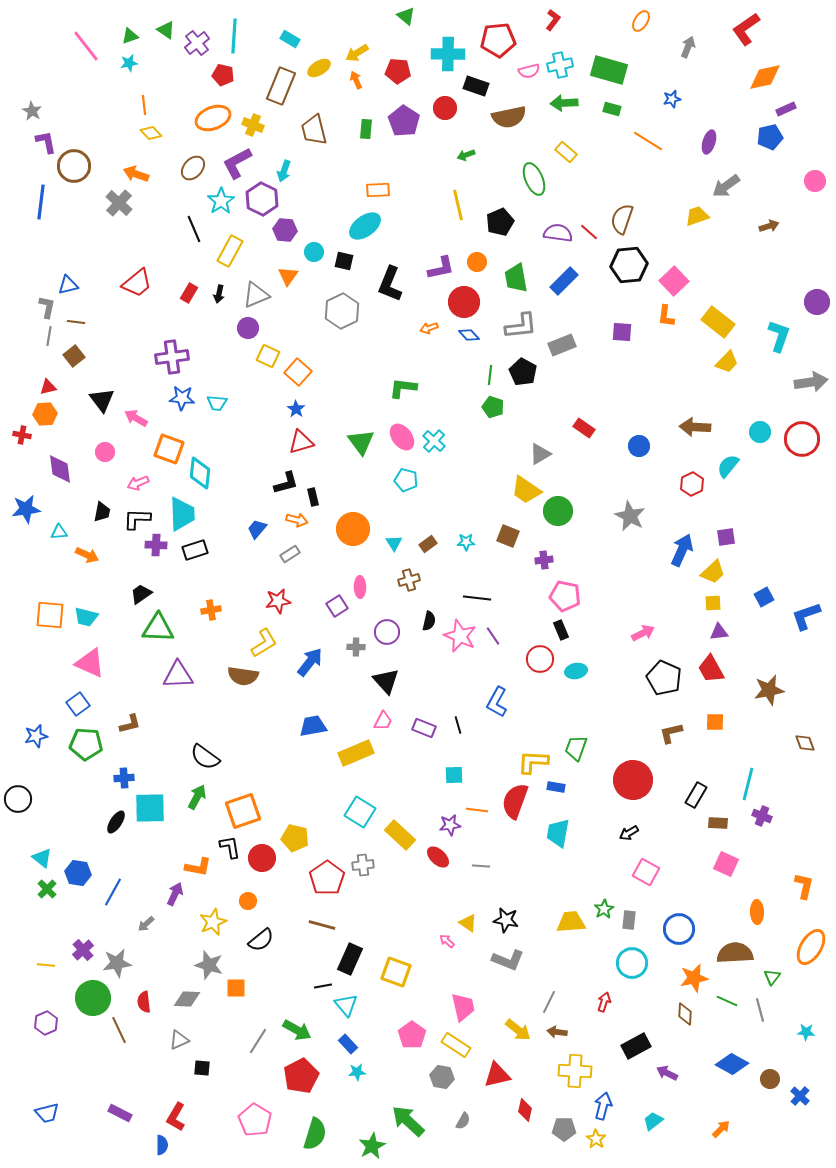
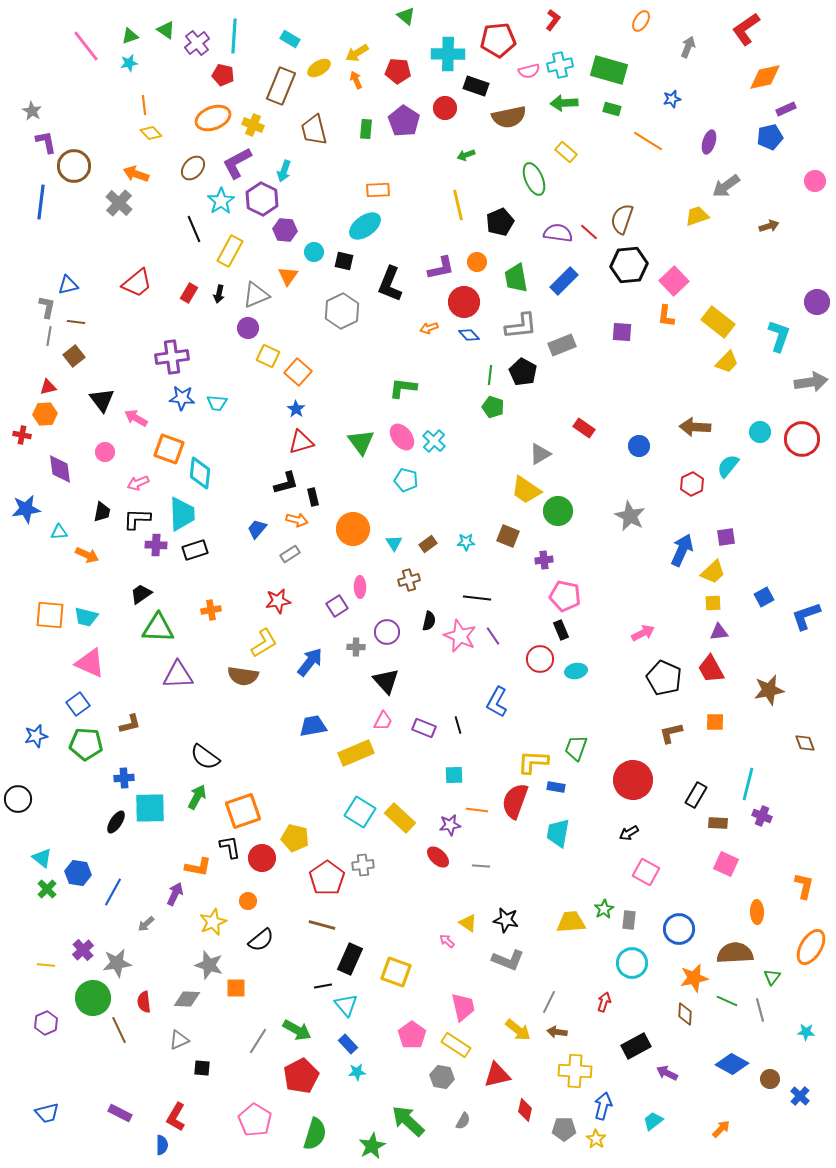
yellow rectangle at (400, 835): moved 17 px up
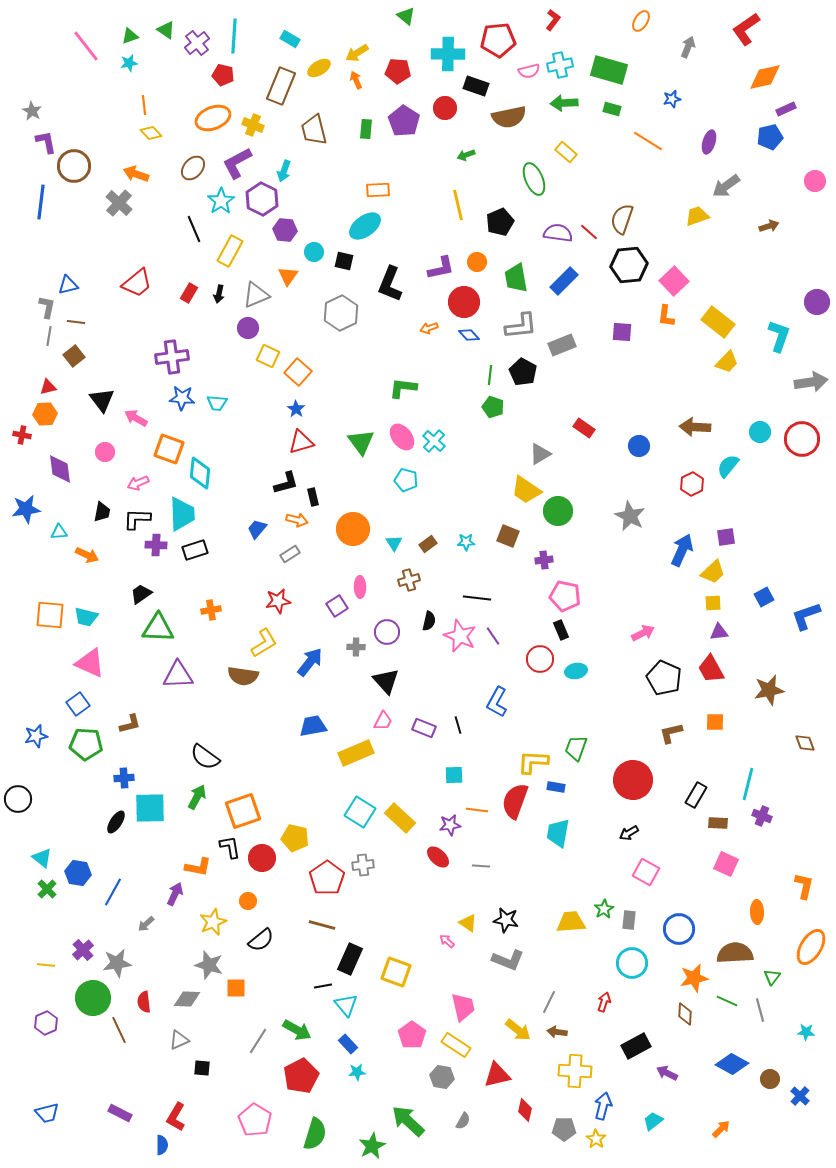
gray hexagon at (342, 311): moved 1 px left, 2 px down
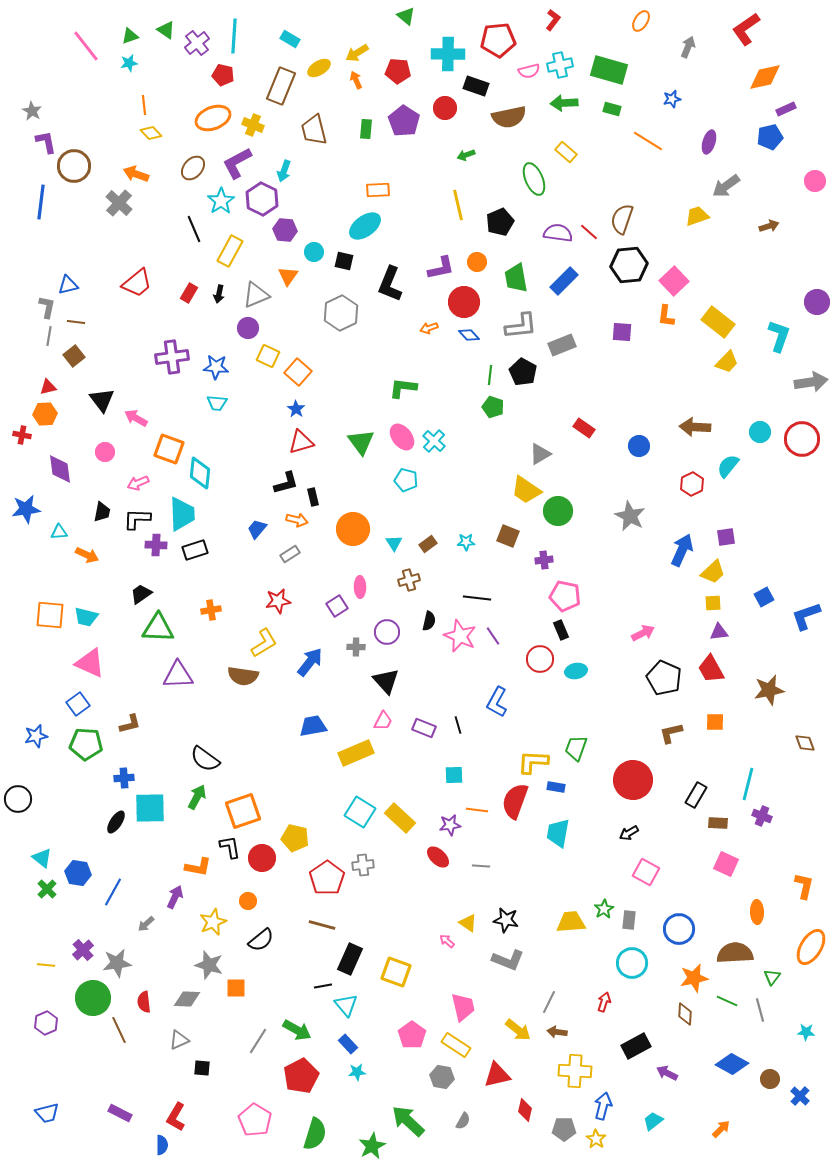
blue star at (182, 398): moved 34 px right, 31 px up
black semicircle at (205, 757): moved 2 px down
purple arrow at (175, 894): moved 3 px down
